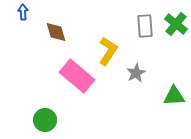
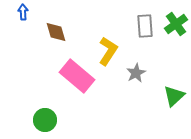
green cross: rotated 15 degrees clockwise
green triangle: rotated 40 degrees counterclockwise
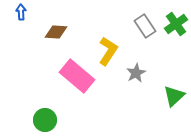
blue arrow: moved 2 px left
gray rectangle: rotated 30 degrees counterclockwise
brown diamond: rotated 70 degrees counterclockwise
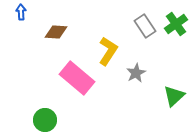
pink rectangle: moved 2 px down
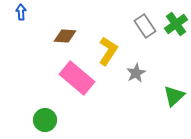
brown diamond: moved 9 px right, 4 px down
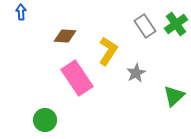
pink rectangle: rotated 16 degrees clockwise
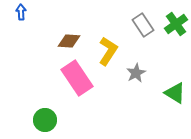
gray rectangle: moved 2 px left, 1 px up
brown diamond: moved 4 px right, 5 px down
green triangle: moved 1 px right, 3 px up; rotated 45 degrees counterclockwise
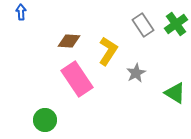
pink rectangle: moved 1 px down
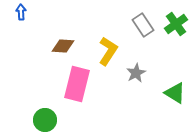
brown diamond: moved 6 px left, 5 px down
pink rectangle: moved 5 px down; rotated 48 degrees clockwise
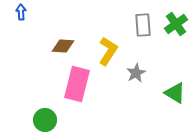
gray rectangle: rotated 30 degrees clockwise
